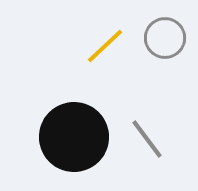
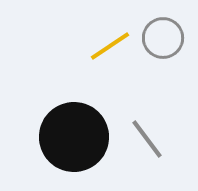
gray circle: moved 2 px left
yellow line: moved 5 px right; rotated 9 degrees clockwise
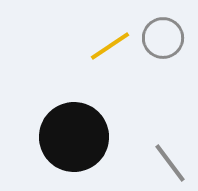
gray line: moved 23 px right, 24 px down
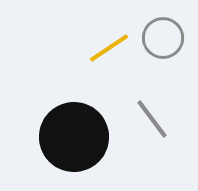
yellow line: moved 1 px left, 2 px down
gray line: moved 18 px left, 44 px up
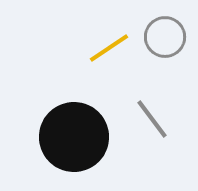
gray circle: moved 2 px right, 1 px up
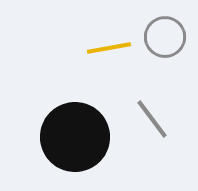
yellow line: rotated 24 degrees clockwise
black circle: moved 1 px right
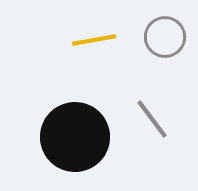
yellow line: moved 15 px left, 8 px up
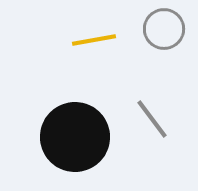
gray circle: moved 1 px left, 8 px up
